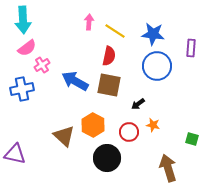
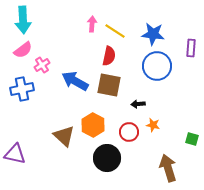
pink arrow: moved 3 px right, 2 px down
pink semicircle: moved 4 px left, 2 px down
black arrow: rotated 32 degrees clockwise
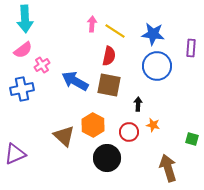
cyan arrow: moved 2 px right, 1 px up
black arrow: rotated 96 degrees clockwise
purple triangle: rotated 35 degrees counterclockwise
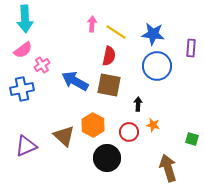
yellow line: moved 1 px right, 1 px down
purple triangle: moved 11 px right, 8 px up
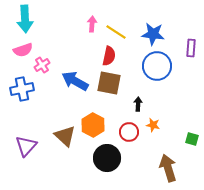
pink semicircle: rotated 18 degrees clockwise
brown square: moved 2 px up
brown triangle: moved 1 px right
purple triangle: rotated 25 degrees counterclockwise
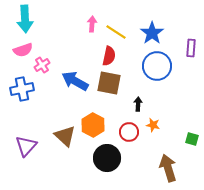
blue star: moved 1 px left, 1 px up; rotated 30 degrees clockwise
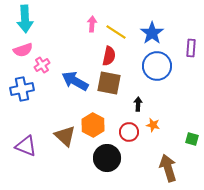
purple triangle: rotated 50 degrees counterclockwise
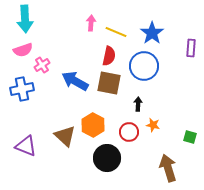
pink arrow: moved 1 px left, 1 px up
yellow line: rotated 10 degrees counterclockwise
blue circle: moved 13 px left
green square: moved 2 px left, 2 px up
